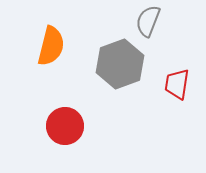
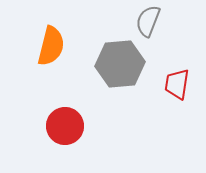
gray hexagon: rotated 15 degrees clockwise
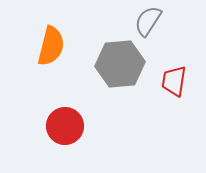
gray semicircle: rotated 12 degrees clockwise
red trapezoid: moved 3 px left, 3 px up
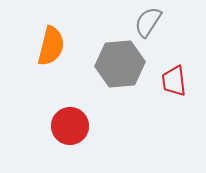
gray semicircle: moved 1 px down
red trapezoid: rotated 16 degrees counterclockwise
red circle: moved 5 px right
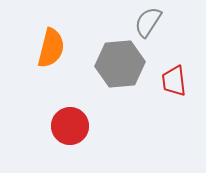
orange semicircle: moved 2 px down
